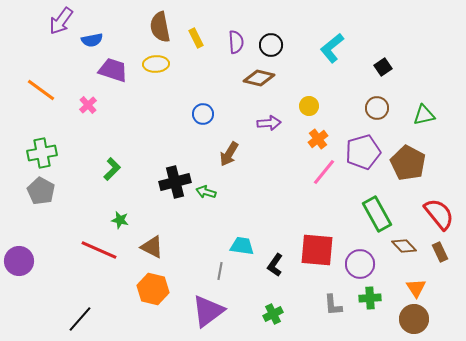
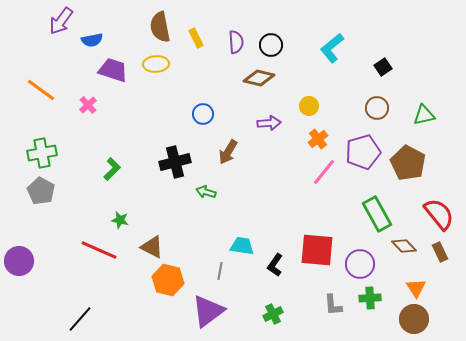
brown arrow at (229, 154): moved 1 px left, 2 px up
black cross at (175, 182): moved 20 px up
orange hexagon at (153, 289): moved 15 px right, 9 px up
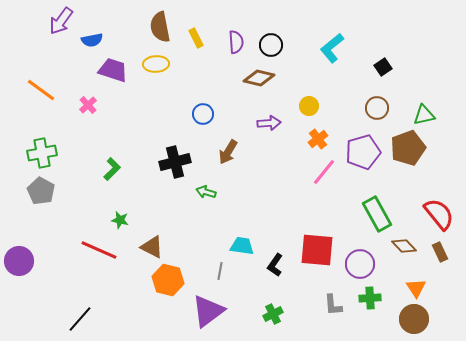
brown pentagon at (408, 163): moved 15 px up; rotated 24 degrees clockwise
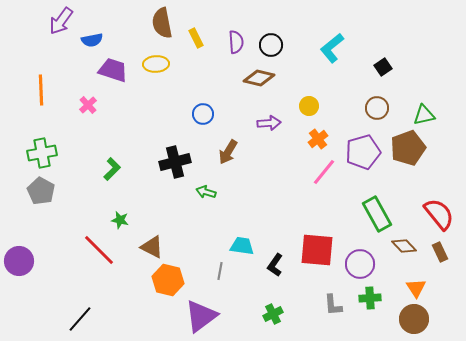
brown semicircle at (160, 27): moved 2 px right, 4 px up
orange line at (41, 90): rotated 52 degrees clockwise
red line at (99, 250): rotated 21 degrees clockwise
purple triangle at (208, 311): moved 7 px left, 5 px down
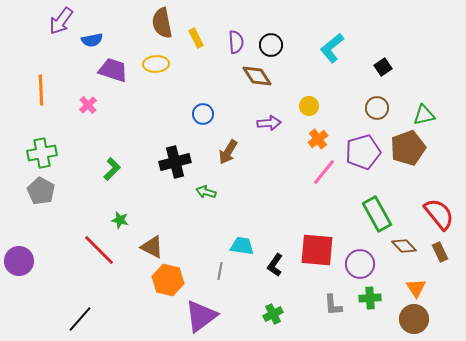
brown diamond at (259, 78): moved 2 px left, 2 px up; rotated 44 degrees clockwise
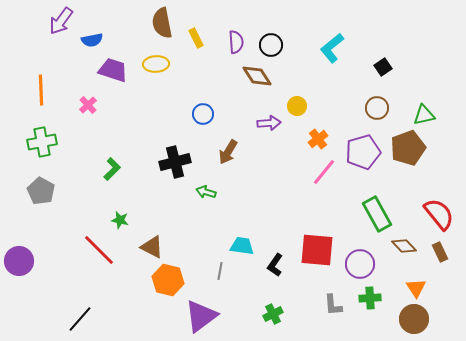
yellow circle at (309, 106): moved 12 px left
green cross at (42, 153): moved 11 px up
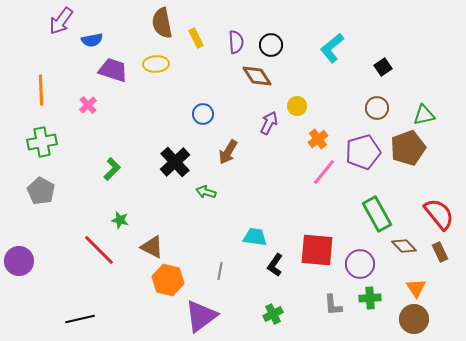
purple arrow at (269, 123): rotated 60 degrees counterclockwise
black cross at (175, 162): rotated 28 degrees counterclockwise
cyan trapezoid at (242, 246): moved 13 px right, 9 px up
black line at (80, 319): rotated 36 degrees clockwise
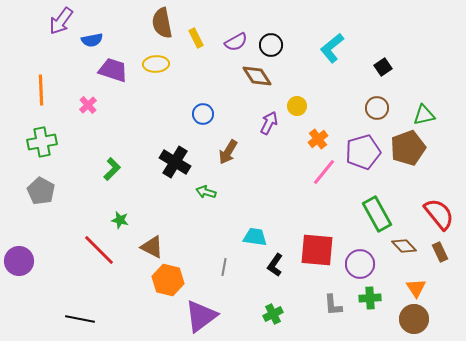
purple semicircle at (236, 42): rotated 65 degrees clockwise
black cross at (175, 162): rotated 16 degrees counterclockwise
gray line at (220, 271): moved 4 px right, 4 px up
black line at (80, 319): rotated 24 degrees clockwise
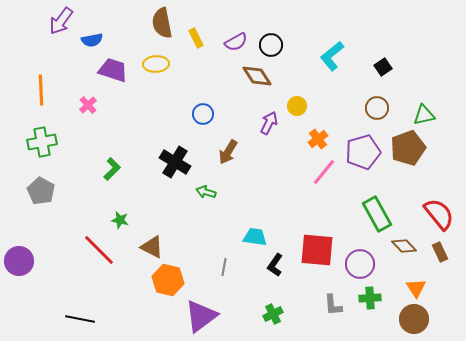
cyan L-shape at (332, 48): moved 8 px down
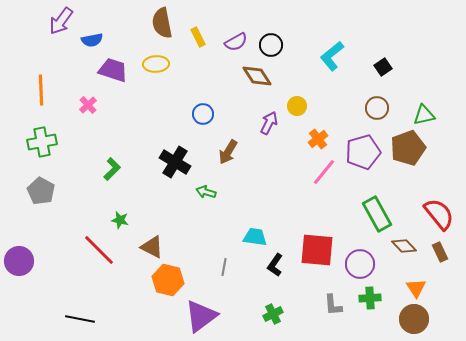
yellow rectangle at (196, 38): moved 2 px right, 1 px up
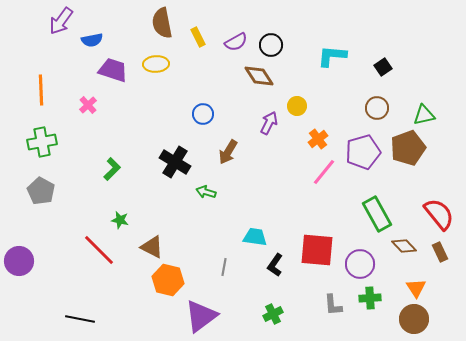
cyan L-shape at (332, 56): rotated 44 degrees clockwise
brown diamond at (257, 76): moved 2 px right
